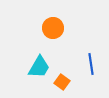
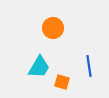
blue line: moved 2 px left, 2 px down
orange square: rotated 21 degrees counterclockwise
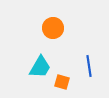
cyan trapezoid: moved 1 px right
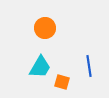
orange circle: moved 8 px left
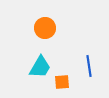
orange square: rotated 21 degrees counterclockwise
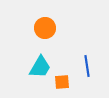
blue line: moved 2 px left
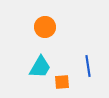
orange circle: moved 1 px up
blue line: moved 1 px right
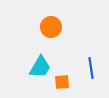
orange circle: moved 6 px right
blue line: moved 3 px right, 2 px down
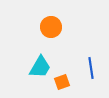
orange square: rotated 14 degrees counterclockwise
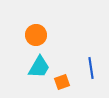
orange circle: moved 15 px left, 8 px down
cyan trapezoid: moved 1 px left
